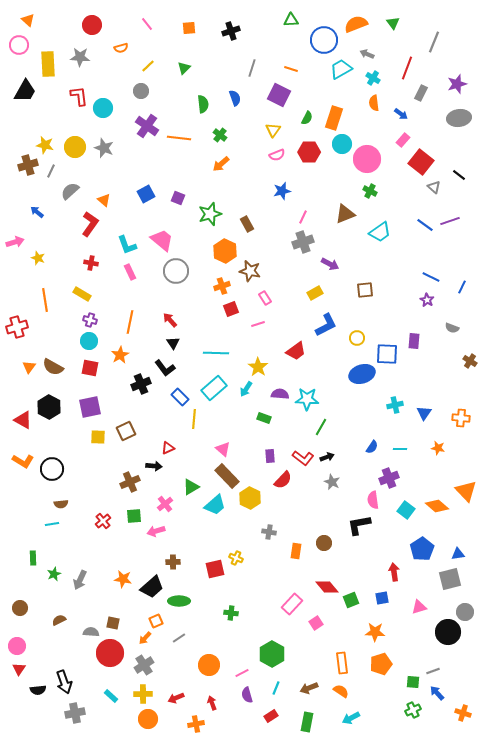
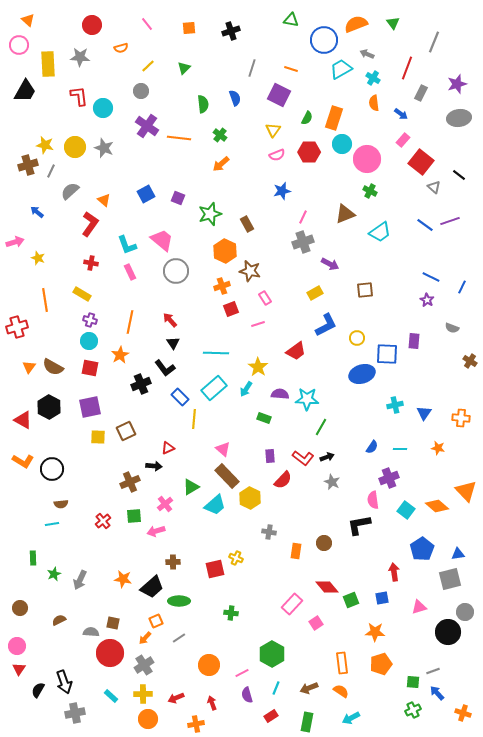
green triangle at (291, 20): rotated 14 degrees clockwise
black semicircle at (38, 690): rotated 126 degrees clockwise
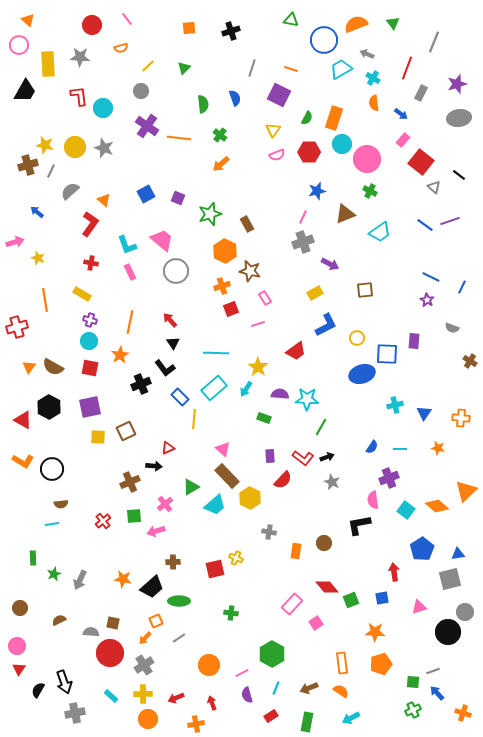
pink line at (147, 24): moved 20 px left, 5 px up
blue star at (282, 191): moved 35 px right
orange triangle at (466, 491): rotated 30 degrees clockwise
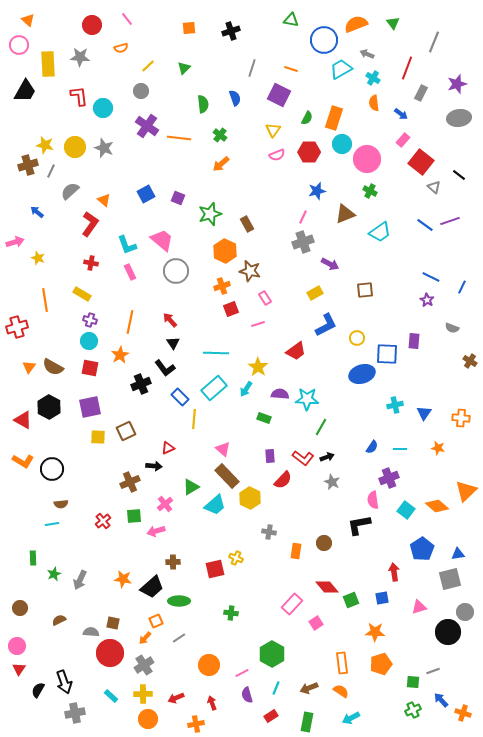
blue arrow at (437, 693): moved 4 px right, 7 px down
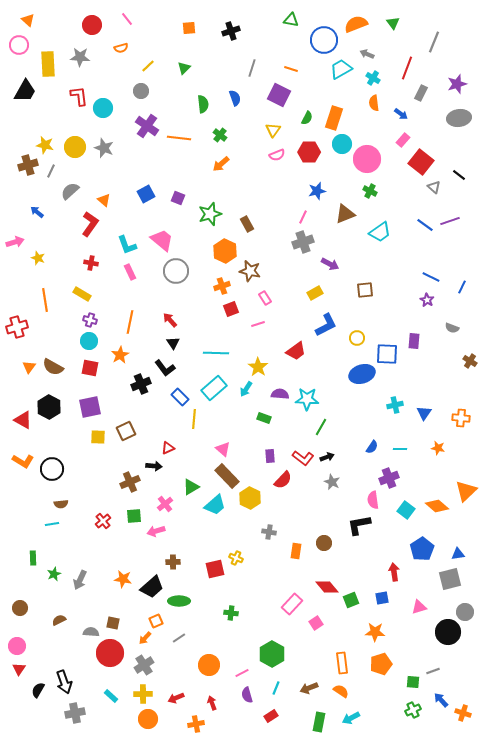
green rectangle at (307, 722): moved 12 px right
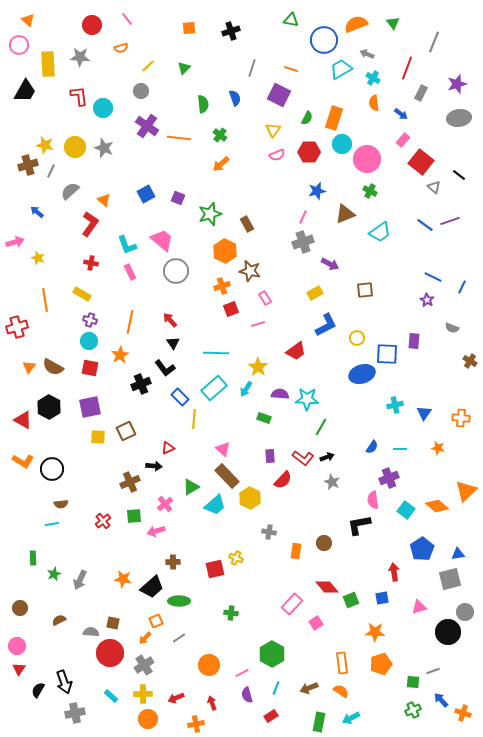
blue line at (431, 277): moved 2 px right
